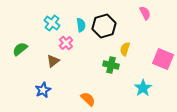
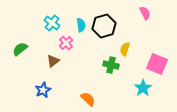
pink square: moved 6 px left, 5 px down
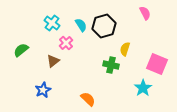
cyan semicircle: rotated 24 degrees counterclockwise
green semicircle: moved 1 px right, 1 px down
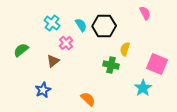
black hexagon: rotated 15 degrees clockwise
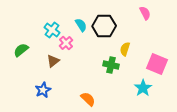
cyan cross: moved 7 px down
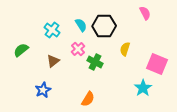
pink cross: moved 12 px right, 6 px down
green cross: moved 16 px left, 3 px up; rotated 14 degrees clockwise
orange semicircle: rotated 77 degrees clockwise
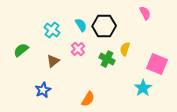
green cross: moved 12 px right, 3 px up
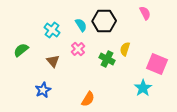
black hexagon: moved 5 px up
brown triangle: rotated 32 degrees counterclockwise
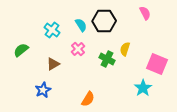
brown triangle: moved 3 px down; rotated 40 degrees clockwise
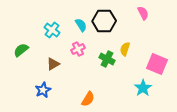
pink semicircle: moved 2 px left
pink cross: rotated 16 degrees clockwise
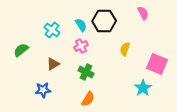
pink cross: moved 3 px right, 3 px up
green cross: moved 21 px left, 13 px down
blue star: rotated 21 degrees clockwise
